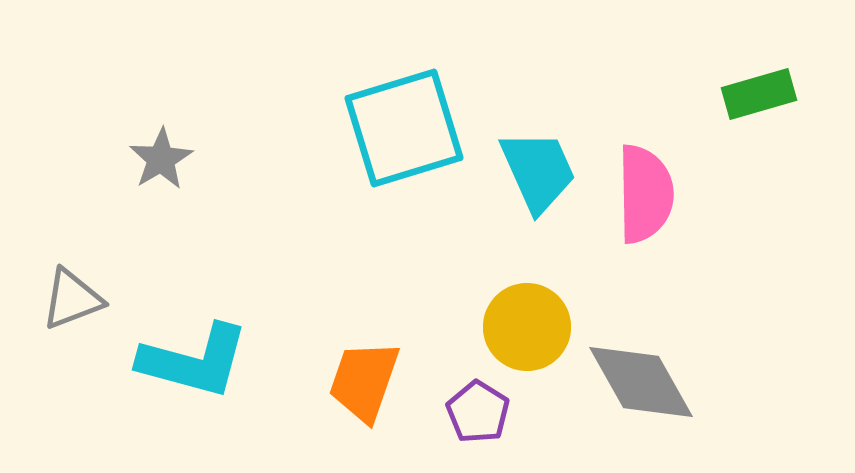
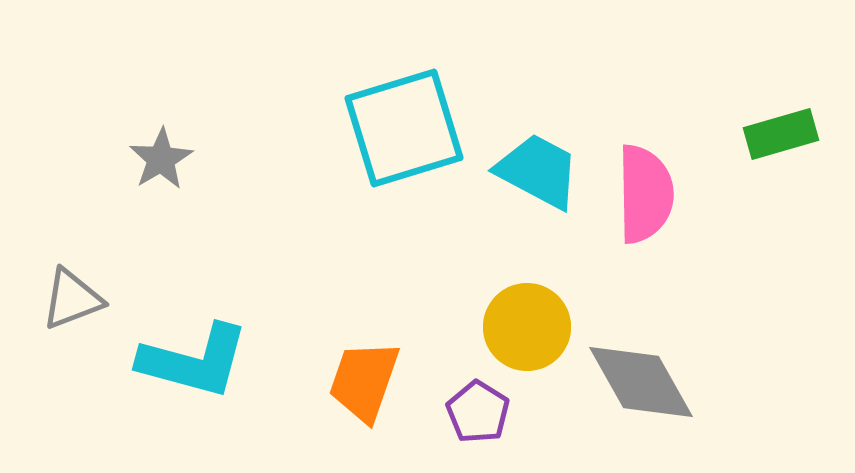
green rectangle: moved 22 px right, 40 px down
cyan trapezoid: rotated 38 degrees counterclockwise
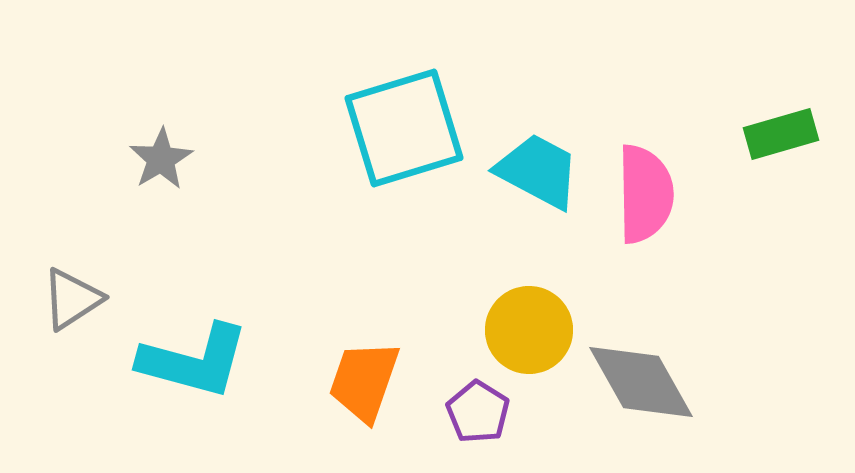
gray triangle: rotated 12 degrees counterclockwise
yellow circle: moved 2 px right, 3 px down
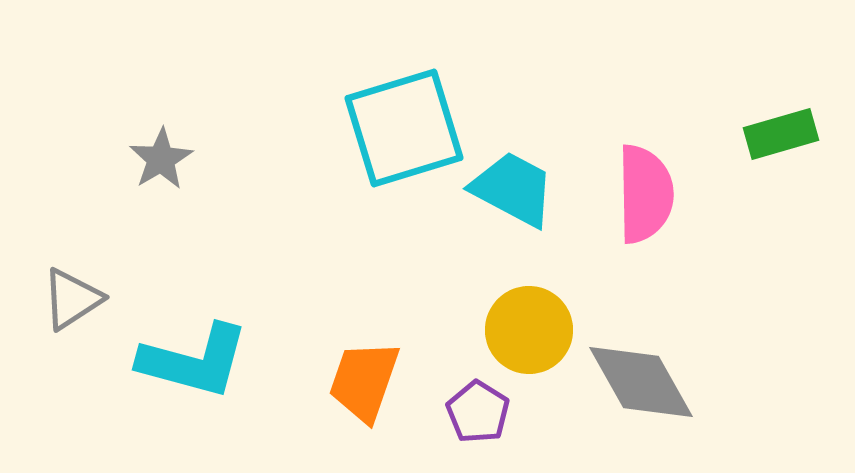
cyan trapezoid: moved 25 px left, 18 px down
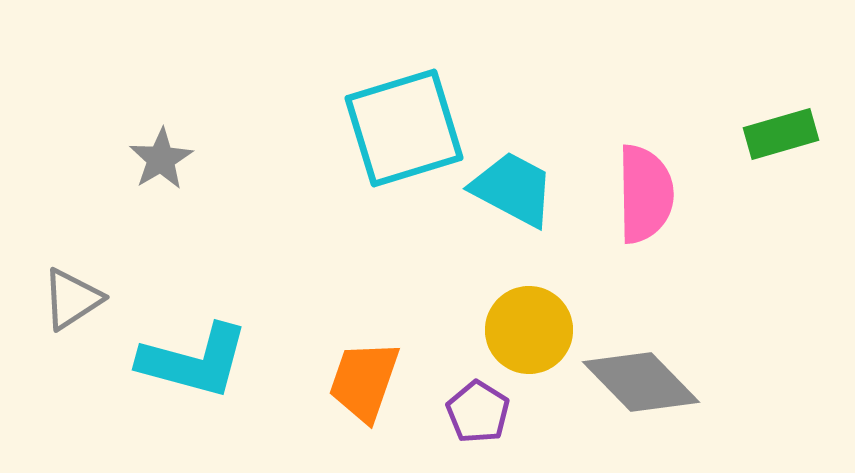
gray diamond: rotated 15 degrees counterclockwise
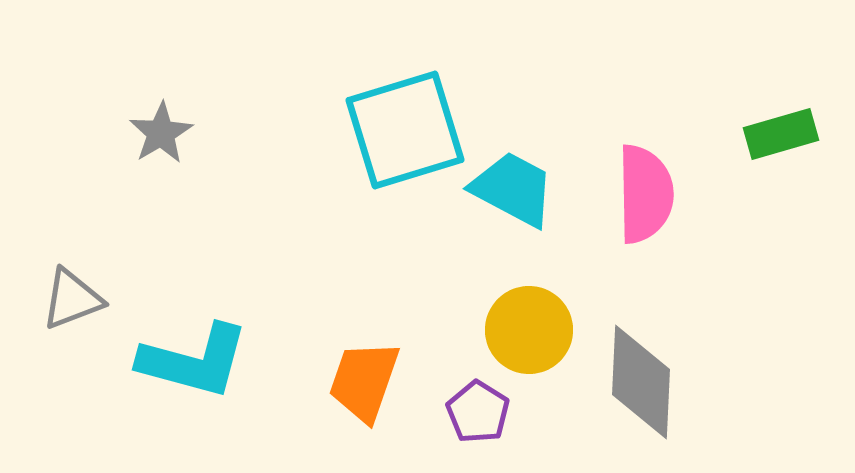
cyan square: moved 1 px right, 2 px down
gray star: moved 26 px up
gray triangle: rotated 12 degrees clockwise
gray diamond: rotated 47 degrees clockwise
